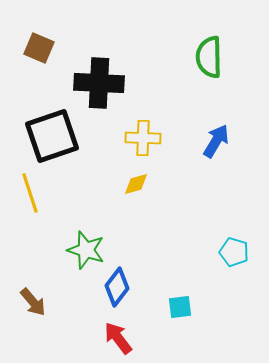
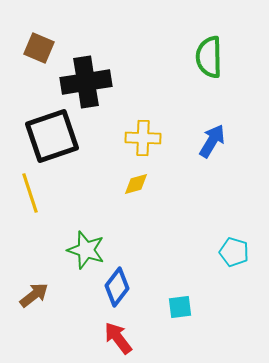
black cross: moved 13 px left, 1 px up; rotated 12 degrees counterclockwise
blue arrow: moved 4 px left
brown arrow: moved 1 px right, 7 px up; rotated 88 degrees counterclockwise
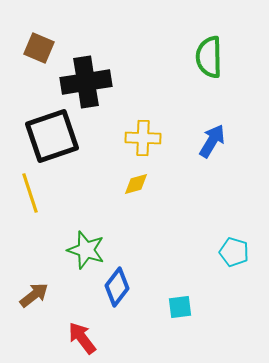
red arrow: moved 36 px left
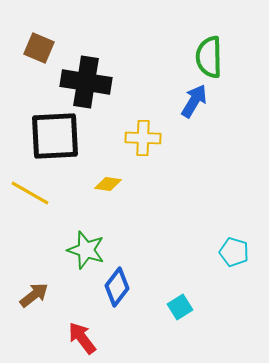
black cross: rotated 18 degrees clockwise
black square: moved 3 px right; rotated 16 degrees clockwise
blue arrow: moved 18 px left, 40 px up
yellow diamond: moved 28 px left; rotated 24 degrees clockwise
yellow line: rotated 42 degrees counterclockwise
cyan square: rotated 25 degrees counterclockwise
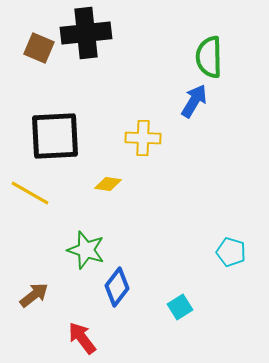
black cross: moved 49 px up; rotated 15 degrees counterclockwise
cyan pentagon: moved 3 px left
